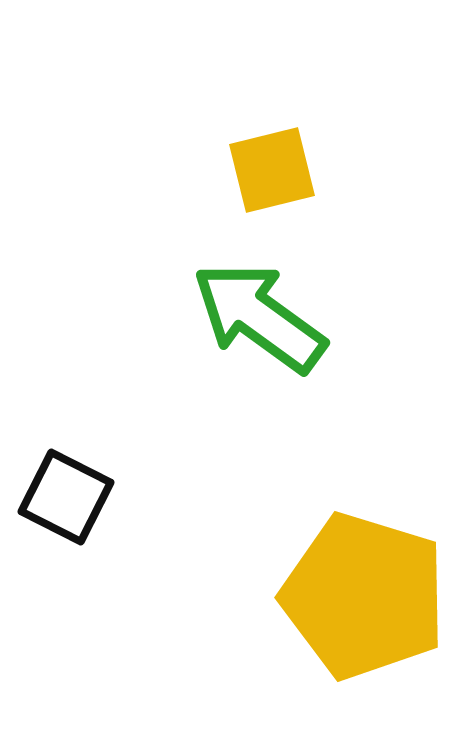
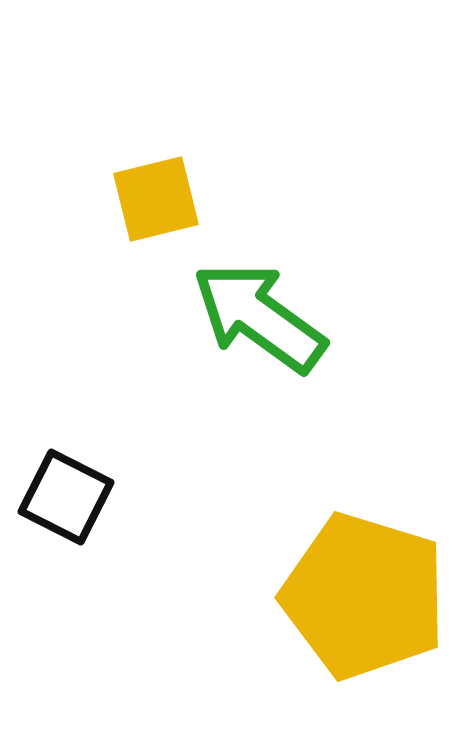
yellow square: moved 116 px left, 29 px down
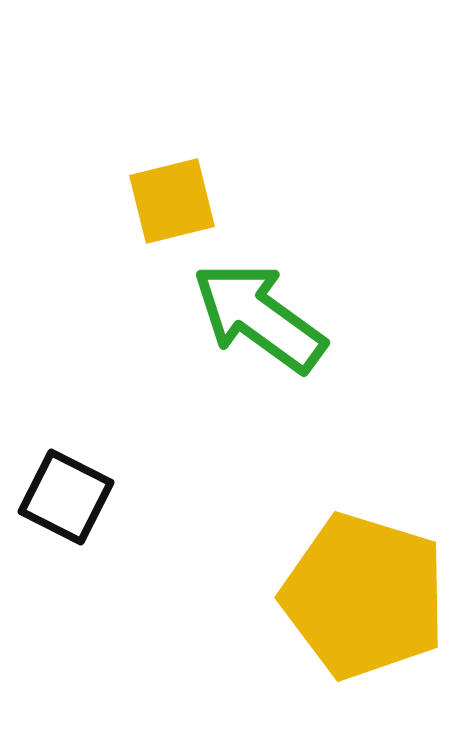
yellow square: moved 16 px right, 2 px down
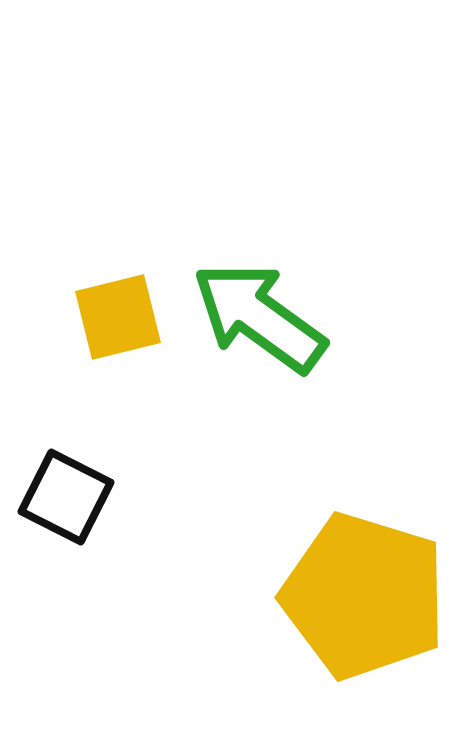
yellow square: moved 54 px left, 116 px down
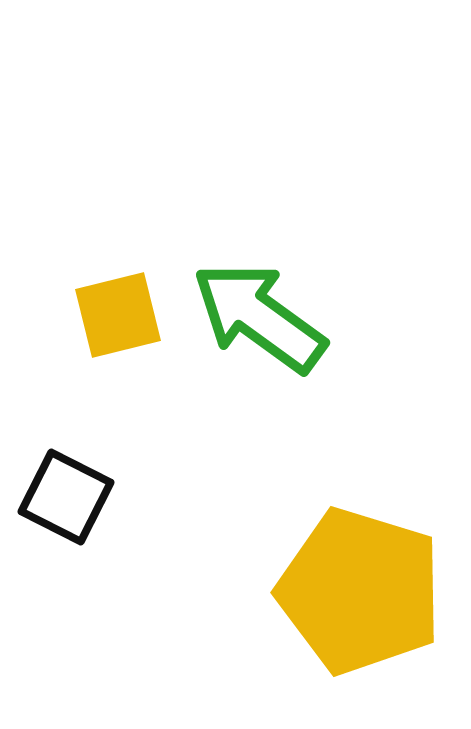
yellow square: moved 2 px up
yellow pentagon: moved 4 px left, 5 px up
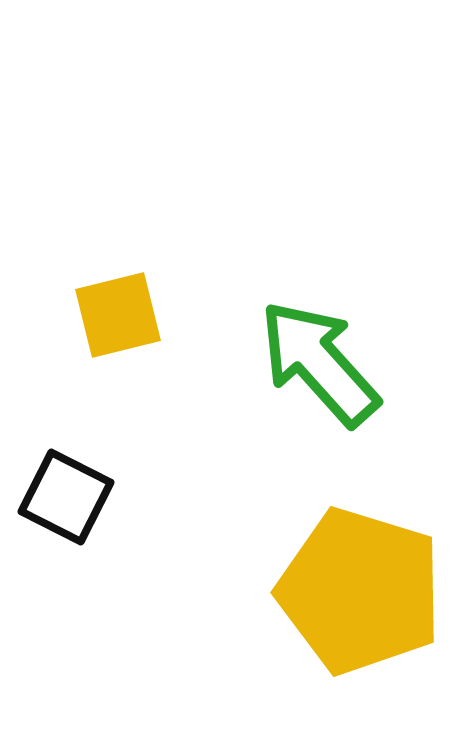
green arrow: moved 60 px right, 46 px down; rotated 12 degrees clockwise
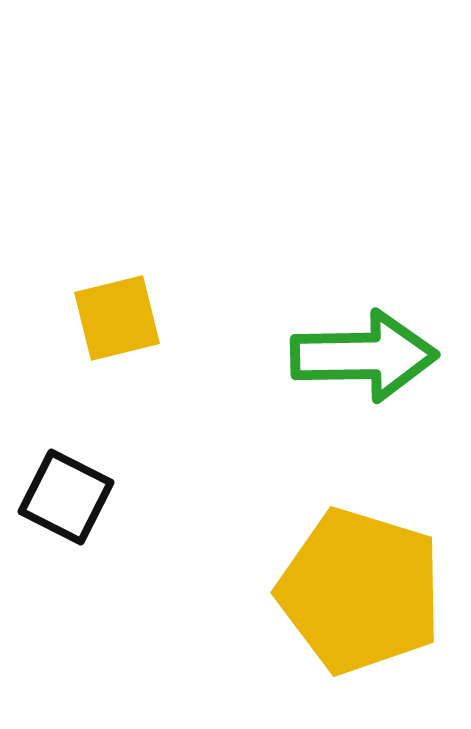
yellow square: moved 1 px left, 3 px down
green arrow: moved 45 px right, 7 px up; rotated 131 degrees clockwise
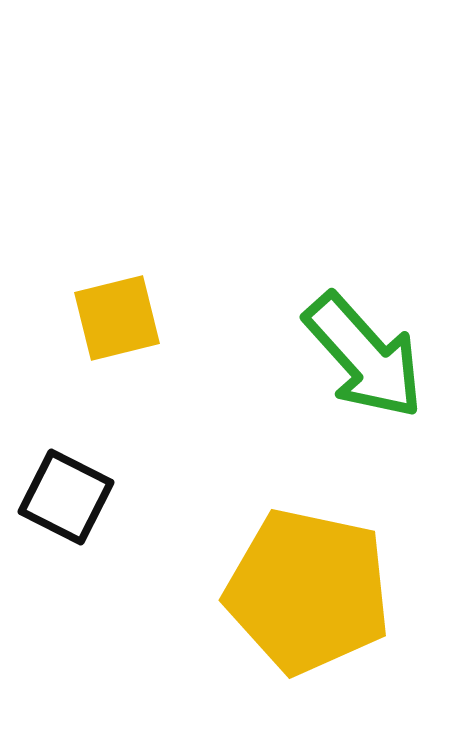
green arrow: rotated 49 degrees clockwise
yellow pentagon: moved 52 px left; rotated 5 degrees counterclockwise
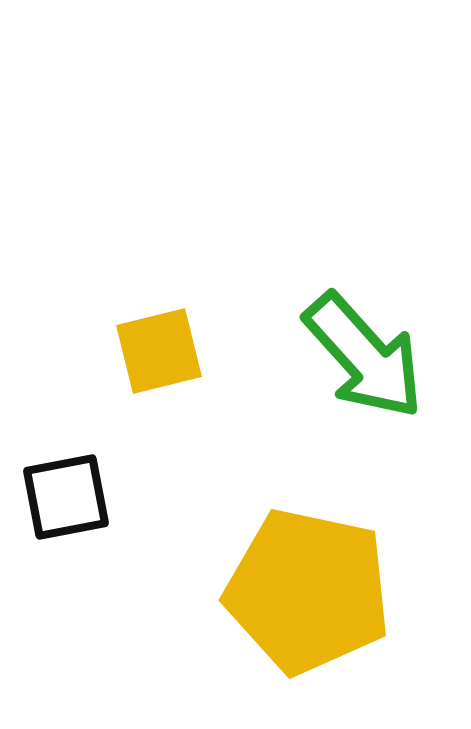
yellow square: moved 42 px right, 33 px down
black square: rotated 38 degrees counterclockwise
